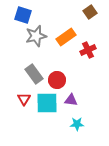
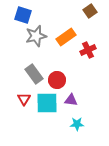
brown square: moved 1 px up
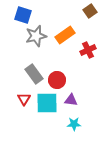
orange rectangle: moved 1 px left, 2 px up
cyan star: moved 3 px left
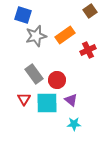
purple triangle: rotated 32 degrees clockwise
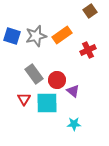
blue square: moved 11 px left, 21 px down
orange rectangle: moved 3 px left
purple triangle: moved 2 px right, 9 px up
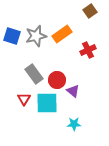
orange rectangle: moved 1 px up
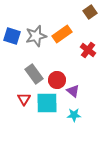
brown square: moved 1 px down
red cross: rotated 28 degrees counterclockwise
cyan star: moved 9 px up
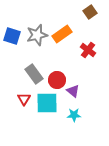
gray star: moved 1 px right, 1 px up
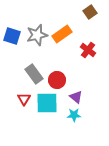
purple triangle: moved 3 px right, 6 px down
